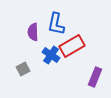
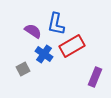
purple semicircle: moved 1 px up; rotated 126 degrees clockwise
blue cross: moved 7 px left, 1 px up
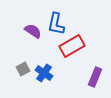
blue cross: moved 19 px down
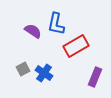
red rectangle: moved 4 px right
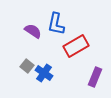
gray square: moved 4 px right, 3 px up; rotated 24 degrees counterclockwise
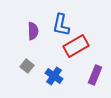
blue L-shape: moved 5 px right, 1 px down
purple semicircle: rotated 54 degrees clockwise
blue cross: moved 10 px right, 3 px down
purple rectangle: moved 2 px up
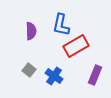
purple semicircle: moved 2 px left
gray square: moved 2 px right, 4 px down
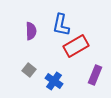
blue cross: moved 5 px down
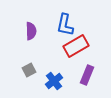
blue L-shape: moved 4 px right
gray square: rotated 24 degrees clockwise
purple rectangle: moved 8 px left
blue cross: rotated 18 degrees clockwise
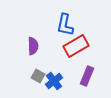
purple semicircle: moved 2 px right, 15 px down
gray square: moved 9 px right, 6 px down; rotated 32 degrees counterclockwise
purple rectangle: moved 1 px down
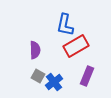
purple semicircle: moved 2 px right, 4 px down
blue cross: moved 1 px down
